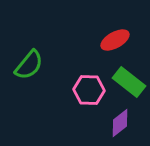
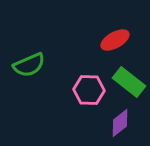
green semicircle: rotated 28 degrees clockwise
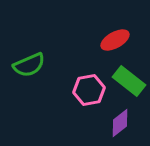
green rectangle: moved 1 px up
pink hexagon: rotated 12 degrees counterclockwise
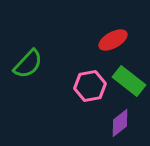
red ellipse: moved 2 px left
green semicircle: moved 1 px left, 1 px up; rotated 24 degrees counterclockwise
pink hexagon: moved 1 px right, 4 px up
